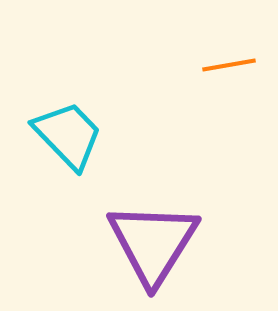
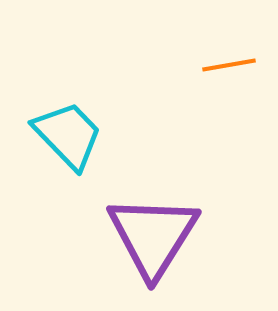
purple triangle: moved 7 px up
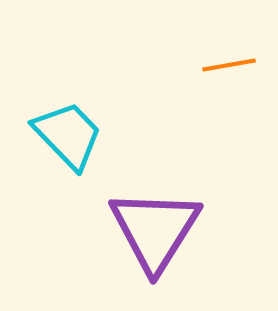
purple triangle: moved 2 px right, 6 px up
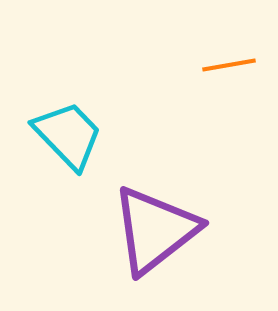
purple triangle: rotated 20 degrees clockwise
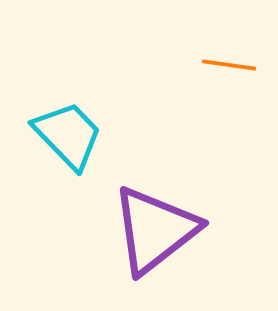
orange line: rotated 18 degrees clockwise
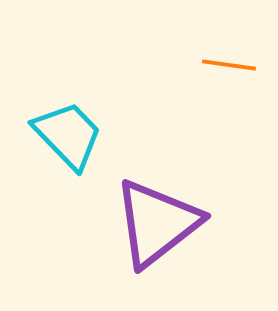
purple triangle: moved 2 px right, 7 px up
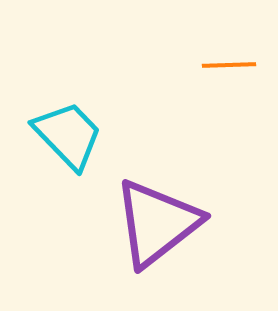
orange line: rotated 10 degrees counterclockwise
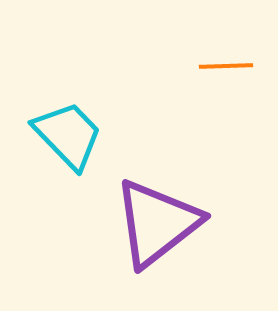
orange line: moved 3 px left, 1 px down
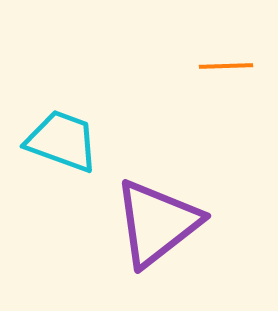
cyan trapezoid: moved 6 px left, 6 px down; rotated 26 degrees counterclockwise
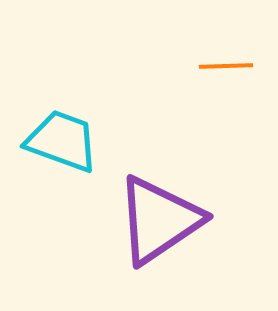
purple triangle: moved 2 px right, 3 px up; rotated 4 degrees clockwise
